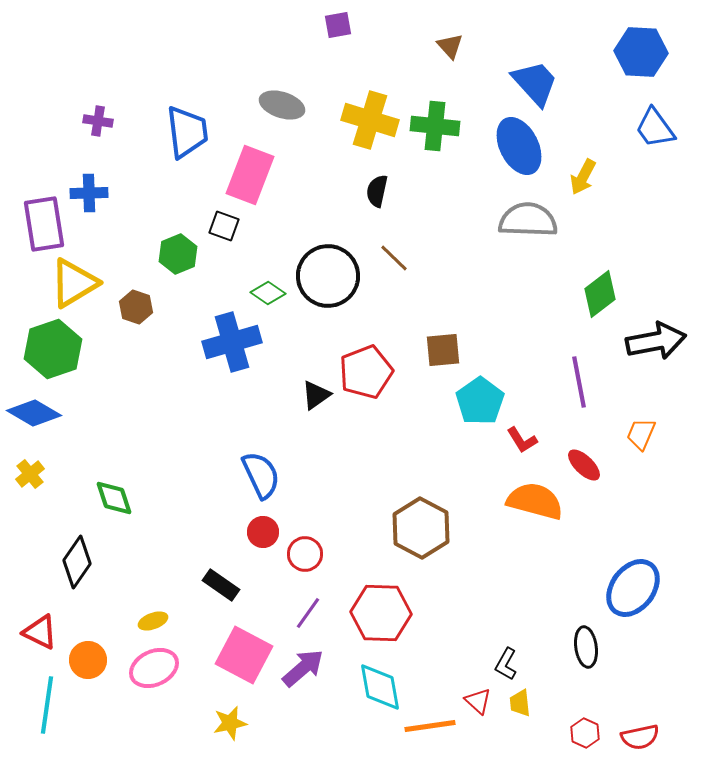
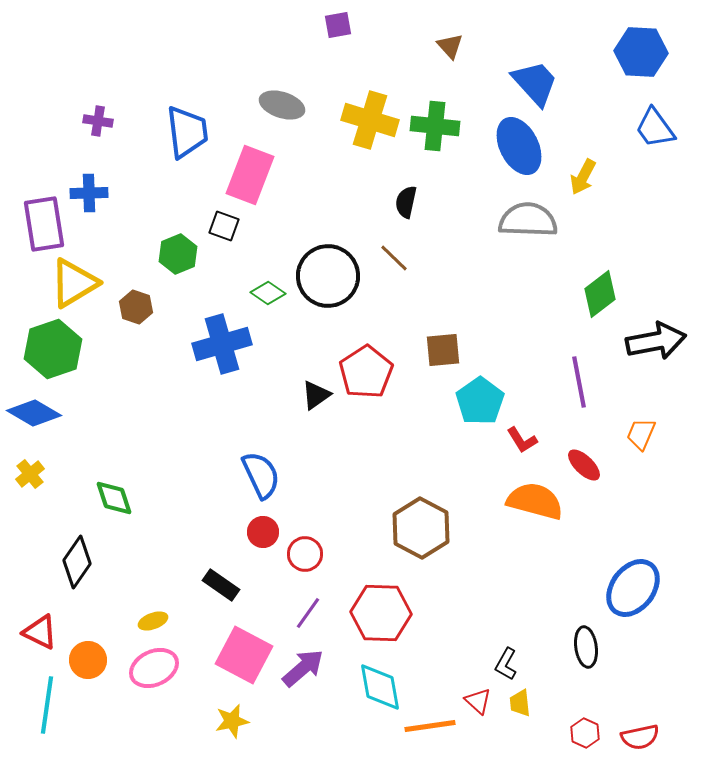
black semicircle at (377, 191): moved 29 px right, 11 px down
blue cross at (232, 342): moved 10 px left, 2 px down
red pentagon at (366, 372): rotated 12 degrees counterclockwise
yellow star at (230, 723): moved 2 px right, 2 px up
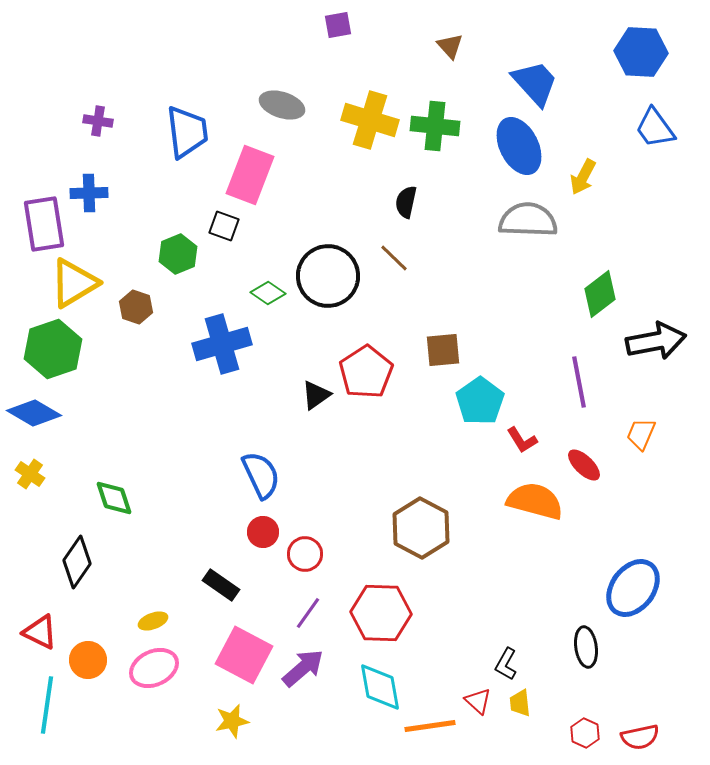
yellow cross at (30, 474): rotated 16 degrees counterclockwise
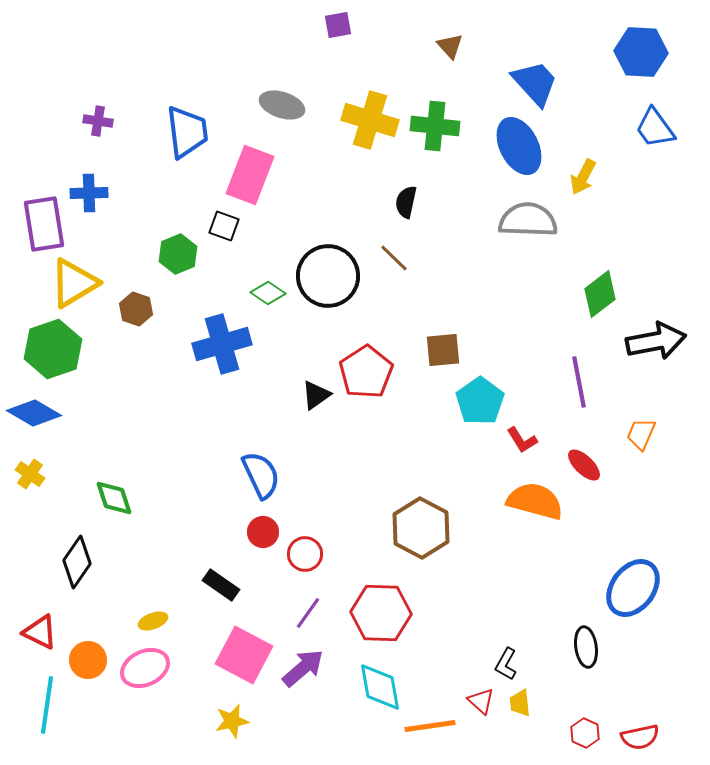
brown hexagon at (136, 307): moved 2 px down
pink ellipse at (154, 668): moved 9 px left
red triangle at (478, 701): moved 3 px right
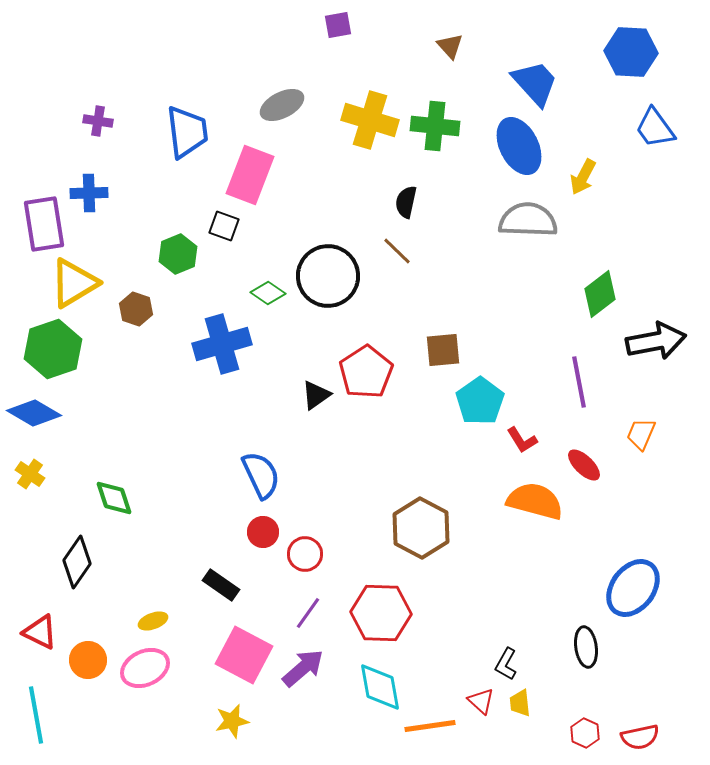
blue hexagon at (641, 52): moved 10 px left
gray ellipse at (282, 105): rotated 45 degrees counterclockwise
brown line at (394, 258): moved 3 px right, 7 px up
cyan line at (47, 705): moved 11 px left, 10 px down; rotated 18 degrees counterclockwise
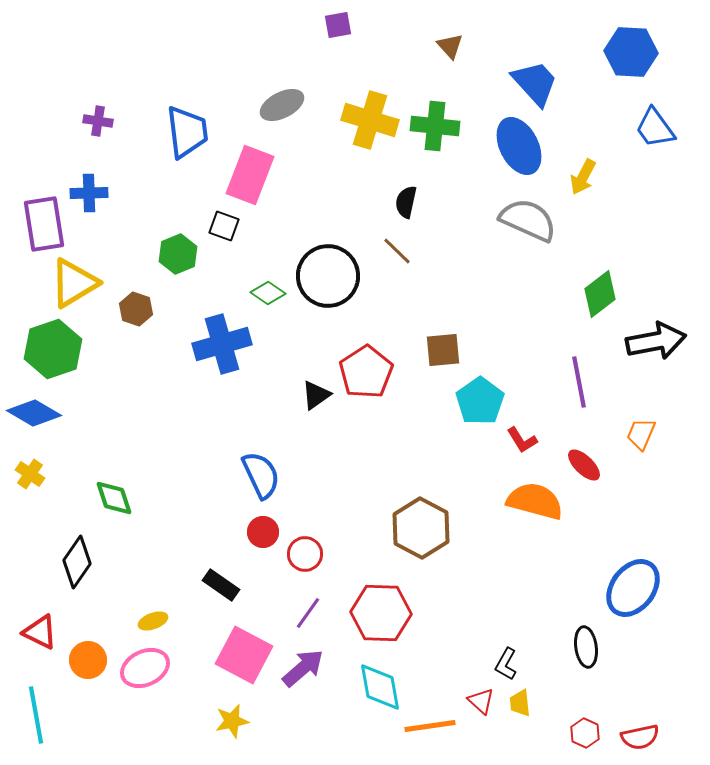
gray semicircle at (528, 220): rotated 22 degrees clockwise
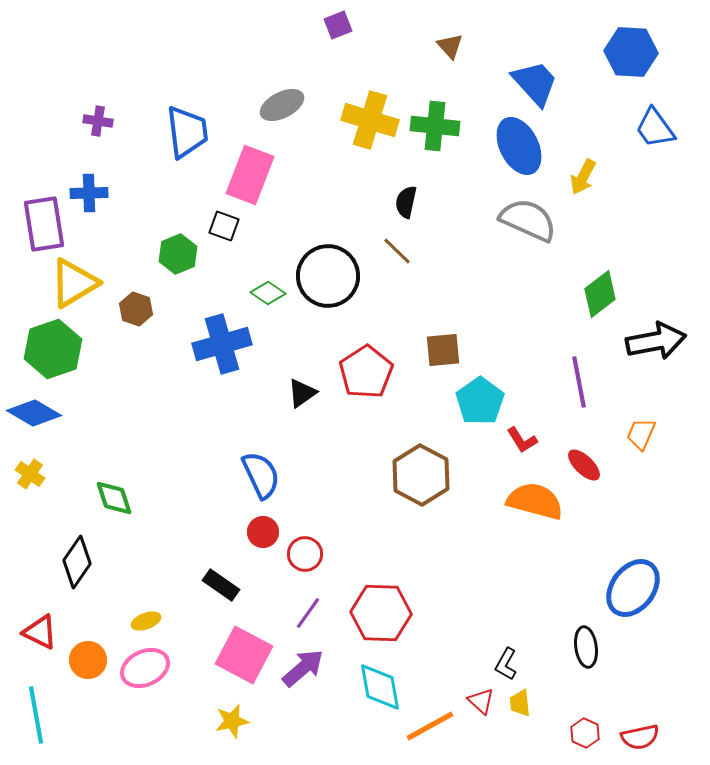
purple square at (338, 25): rotated 12 degrees counterclockwise
black triangle at (316, 395): moved 14 px left, 2 px up
brown hexagon at (421, 528): moved 53 px up
yellow ellipse at (153, 621): moved 7 px left
orange line at (430, 726): rotated 21 degrees counterclockwise
